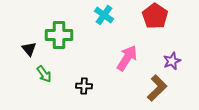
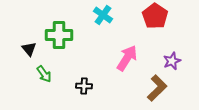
cyan cross: moved 1 px left
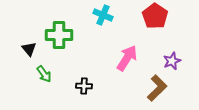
cyan cross: rotated 12 degrees counterclockwise
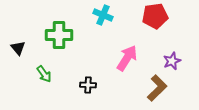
red pentagon: rotated 30 degrees clockwise
black triangle: moved 11 px left, 1 px up
black cross: moved 4 px right, 1 px up
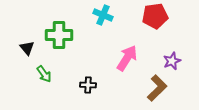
black triangle: moved 9 px right
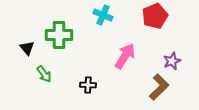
red pentagon: rotated 15 degrees counterclockwise
pink arrow: moved 2 px left, 2 px up
brown L-shape: moved 2 px right, 1 px up
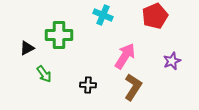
black triangle: rotated 42 degrees clockwise
brown L-shape: moved 26 px left; rotated 12 degrees counterclockwise
